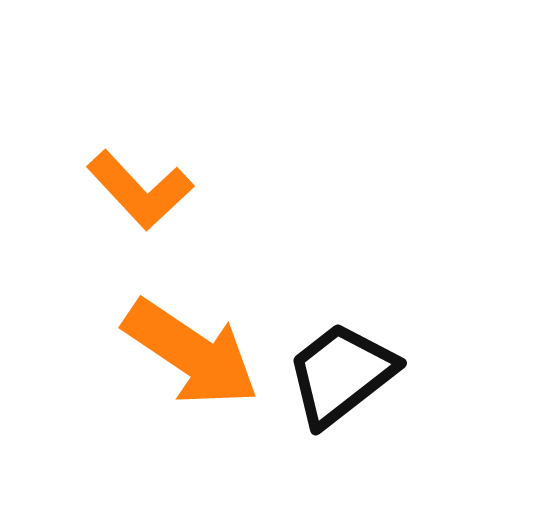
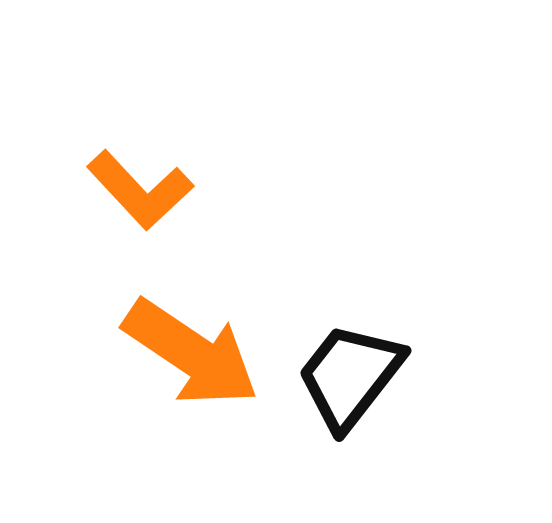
black trapezoid: moved 9 px right, 2 px down; rotated 14 degrees counterclockwise
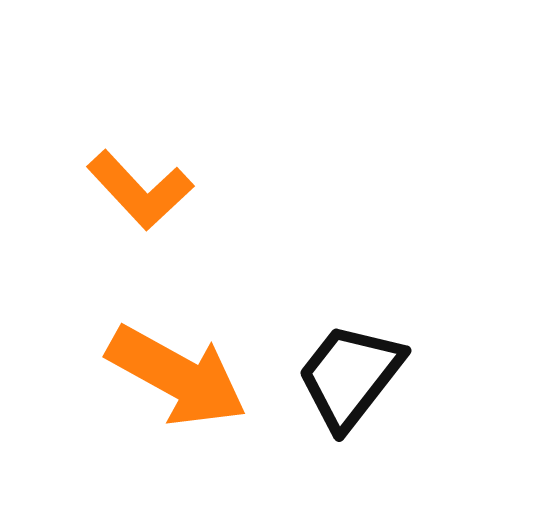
orange arrow: moved 14 px left, 23 px down; rotated 5 degrees counterclockwise
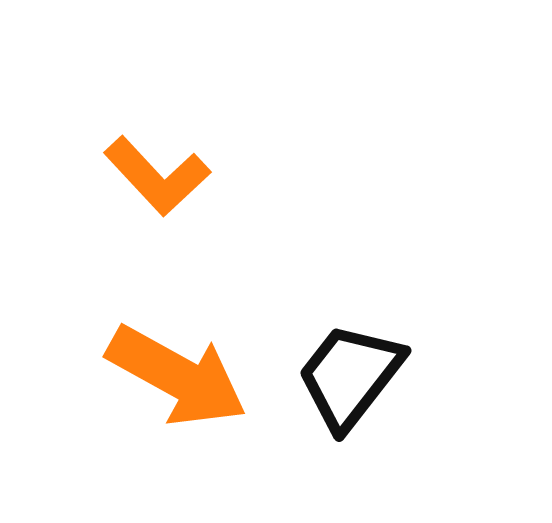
orange L-shape: moved 17 px right, 14 px up
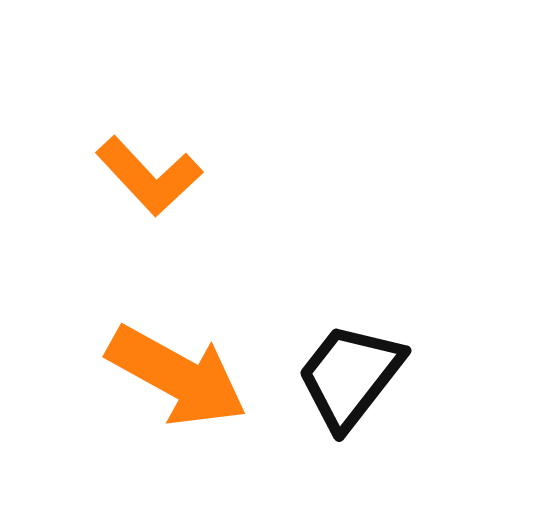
orange L-shape: moved 8 px left
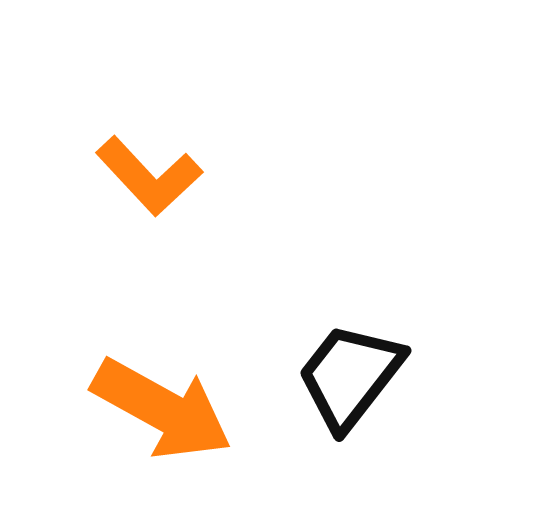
orange arrow: moved 15 px left, 33 px down
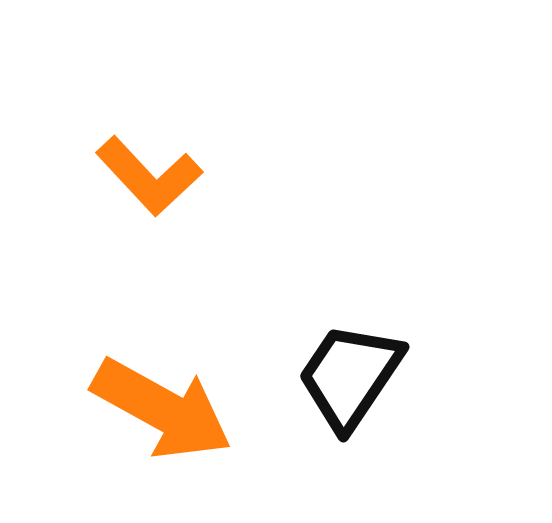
black trapezoid: rotated 4 degrees counterclockwise
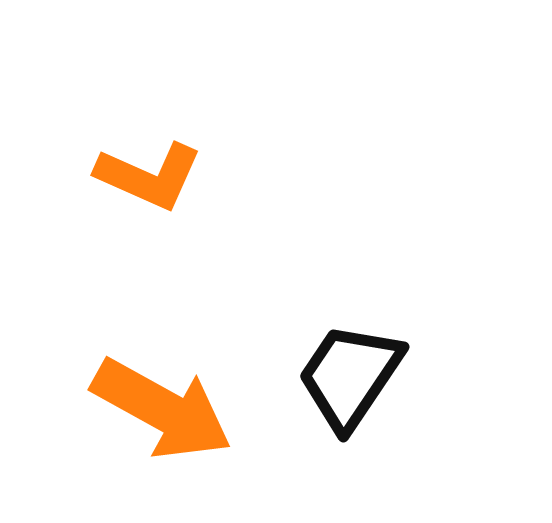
orange L-shape: rotated 23 degrees counterclockwise
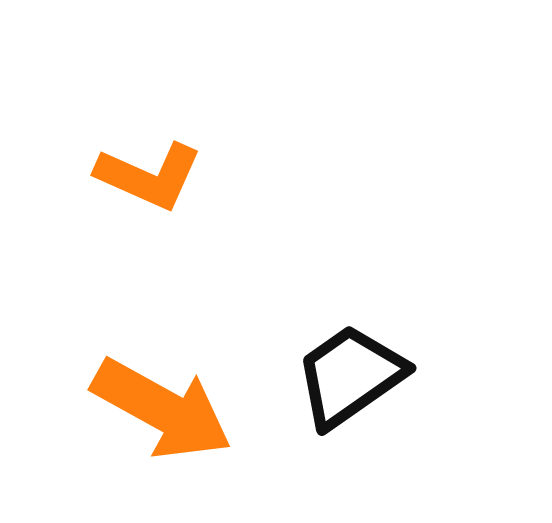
black trapezoid: rotated 21 degrees clockwise
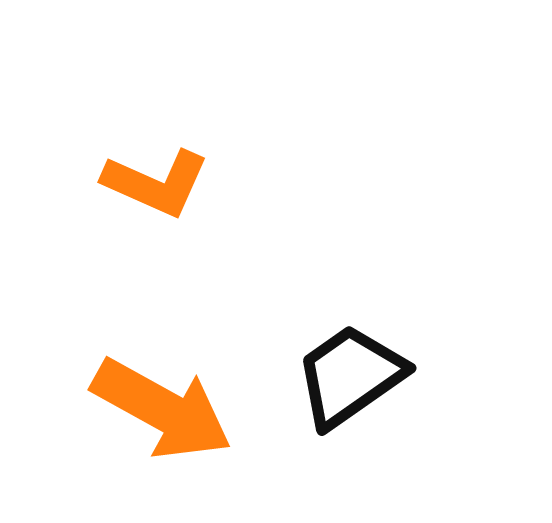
orange L-shape: moved 7 px right, 7 px down
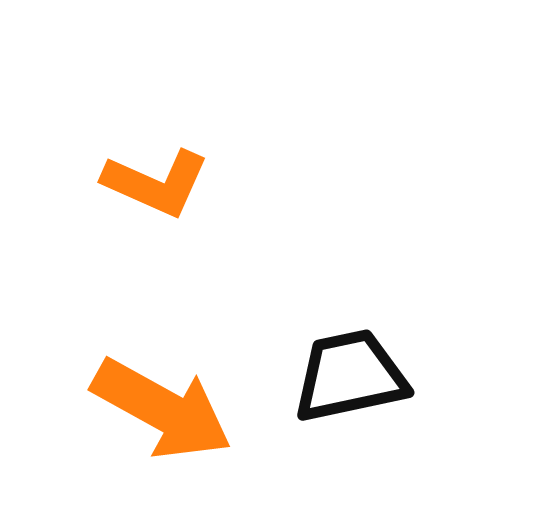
black trapezoid: rotated 23 degrees clockwise
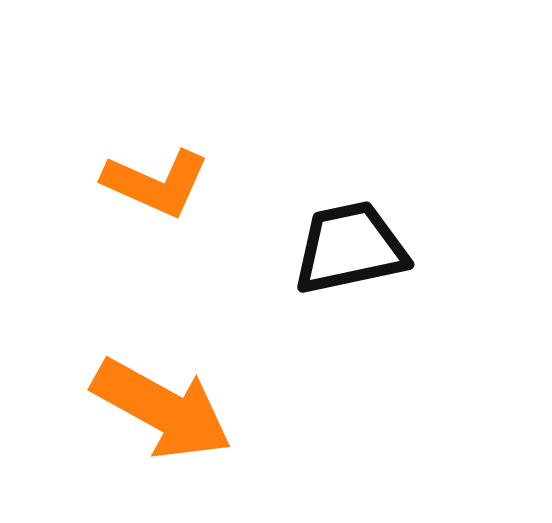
black trapezoid: moved 128 px up
